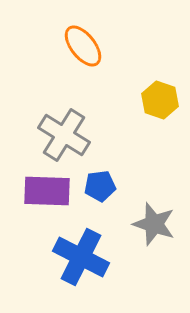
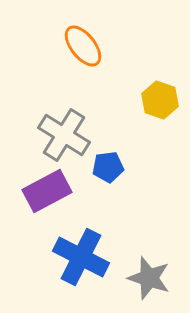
blue pentagon: moved 8 px right, 19 px up
purple rectangle: rotated 30 degrees counterclockwise
gray star: moved 5 px left, 54 px down
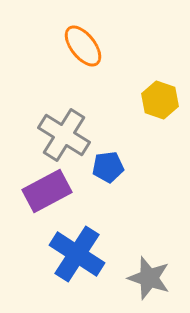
blue cross: moved 4 px left, 3 px up; rotated 6 degrees clockwise
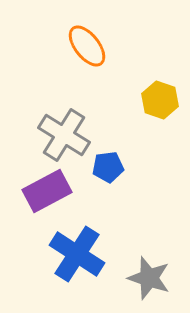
orange ellipse: moved 4 px right
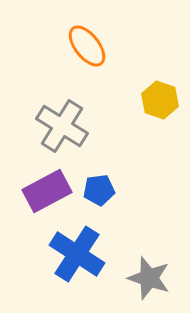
gray cross: moved 2 px left, 9 px up
blue pentagon: moved 9 px left, 23 px down
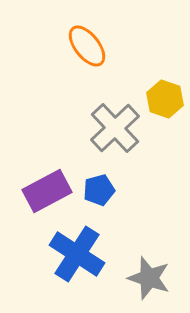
yellow hexagon: moved 5 px right, 1 px up
gray cross: moved 53 px right, 2 px down; rotated 15 degrees clockwise
blue pentagon: rotated 8 degrees counterclockwise
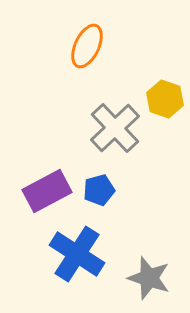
orange ellipse: rotated 63 degrees clockwise
